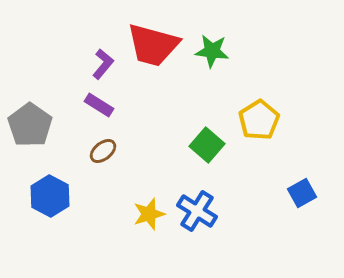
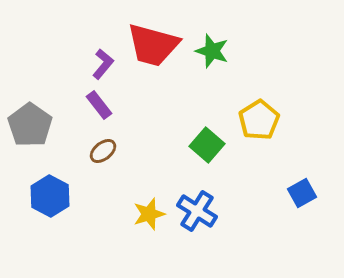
green star: rotated 12 degrees clockwise
purple rectangle: rotated 20 degrees clockwise
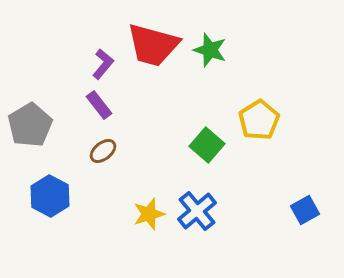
green star: moved 2 px left, 1 px up
gray pentagon: rotated 6 degrees clockwise
blue square: moved 3 px right, 17 px down
blue cross: rotated 18 degrees clockwise
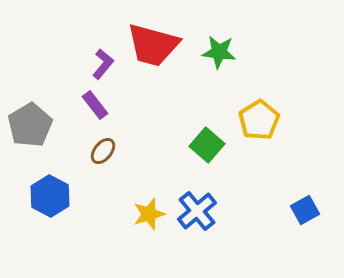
green star: moved 9 px right, 2 px down; rotated 12 degrees counterclockwise
purple rectangle: moved 4 px left
brown ellipse: rotated 12 degrees counterclockwise
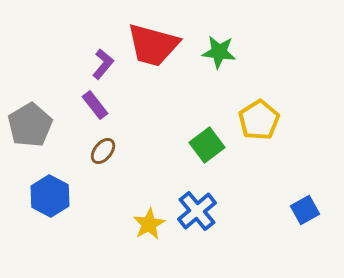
green square: rotated 12 degrees clockwise
yellow star: moved 10 px down; rotated 12 degrees counterclockwise
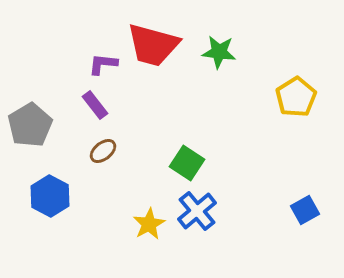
purple L-shape: rotated 124 degrees counterclockwise
yellow pentagon: moved 37 px right, 23 px up
green square: moved 20 px left, 18 px down; rotated 20 degrees counterclockwise
brown ellipse: rotated 12 degrees clockwise
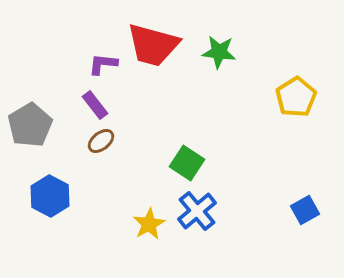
brown ellipse: moved 2 px left, 10 px up
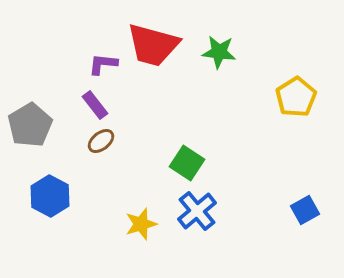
yellow star: moved 8 px left; rotated 12 degrees clockwise
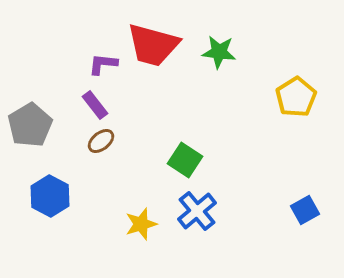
green square: moved 2 px left, 3 px up
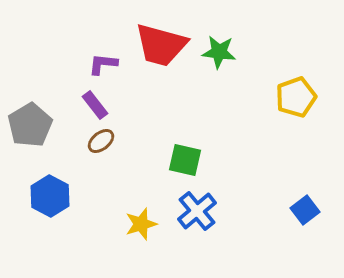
red trapezoid: moved 8 px right
yellow pentagon: rotated 12 degrees clockwise
green square: rotated 20 degrees counterclockwise
blue square: rotated 8 degrees counterclockwise
